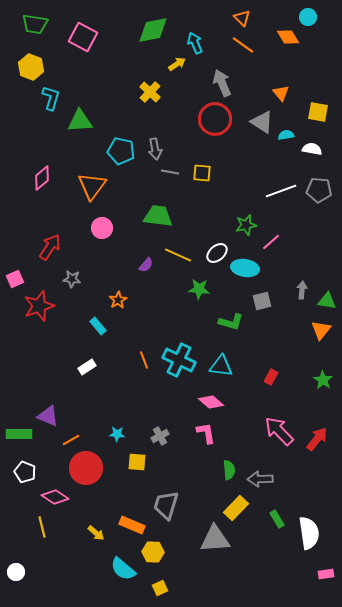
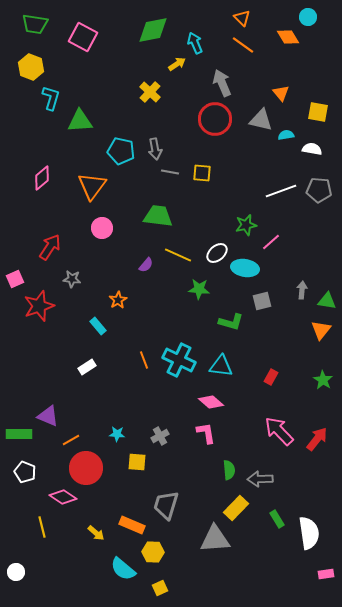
gray triangle at (262, 122): moved 1 px left, 2 px up; rotated 20 degrees counterclockwise
pink diamond at (55, 497): moved 8 px right
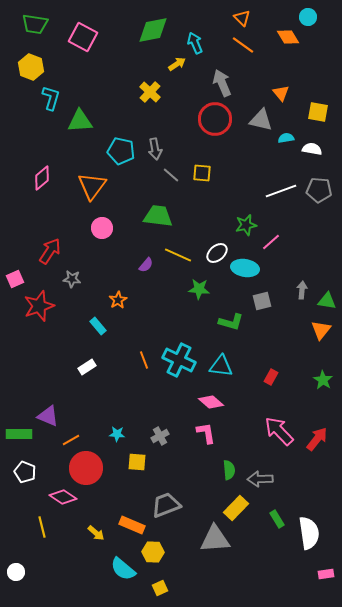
cyan semicircle at (286, 135): moved 3 px down
gray line at (170, 172): moved 1 px right, 3 px down; rotated 30 degrees clockwise
red arrow at (50, 247): moved 4 px down
gray trapezoid at (166, 505): rotated 52 degrees clockwise
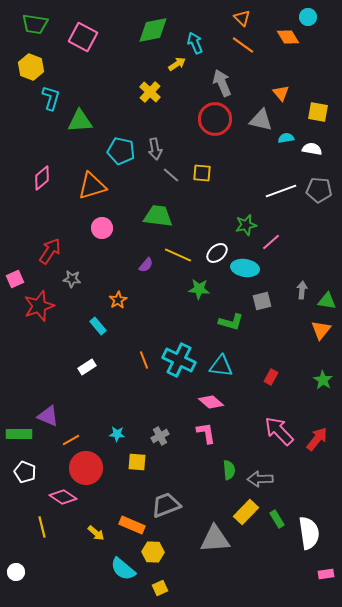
orange triangle at (92, 186): rotated 36 degrees clockwise
yellow rectangle at (236, 508): moved 10 px right, 4 px down
